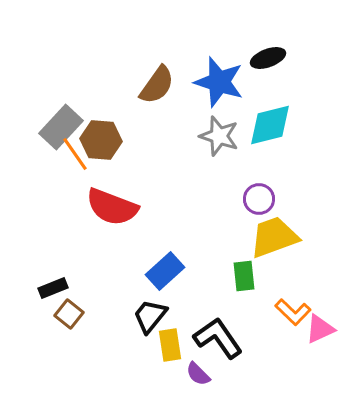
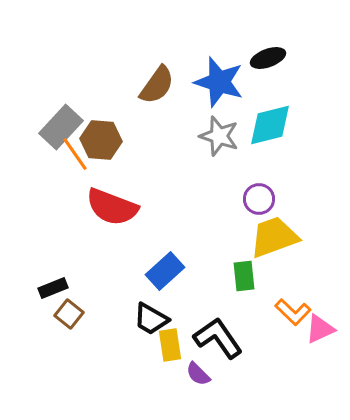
black trapezoid: moved 1 px right, 3 px down; rotated 99 degrees counterclockwise
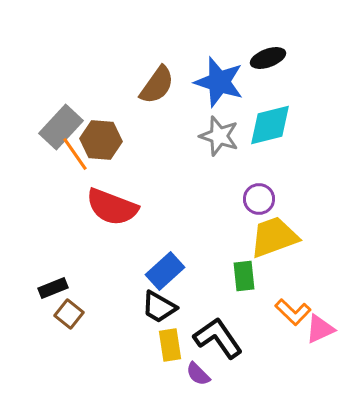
black trapezoid: moved 8 px right, 12 px up
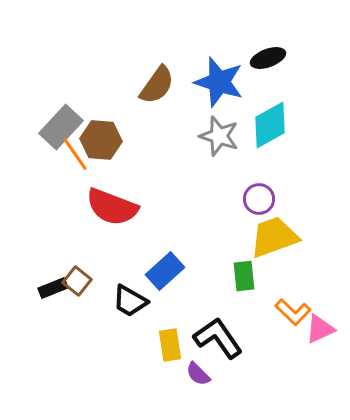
cyan diamond: rotated 15 degrees counterclockwise
black trapezoid: moved 29 px left, 6 px up
brown square: moved 8 px right, 33 px up
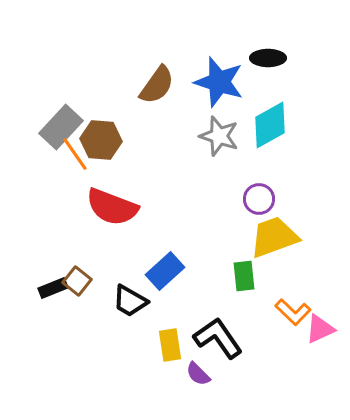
black ellipse: rotated 20 degrees clockwise
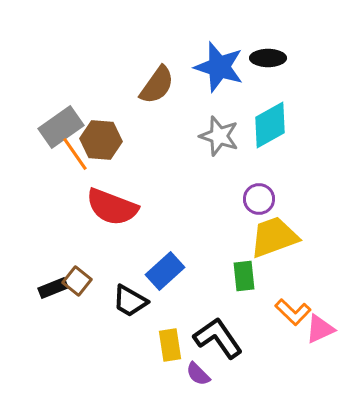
blue star: moved 15 px up
gray rectangle: rotated 12 degrees clockwise
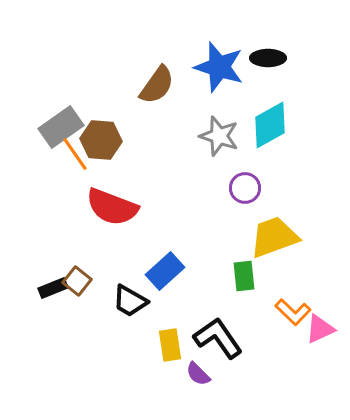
purple circle: moved 14 px left, 11 px up
